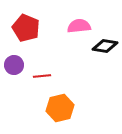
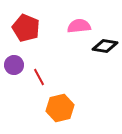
red line: moved 3 px left, 1 px down; rotated 66 degrees clockwise
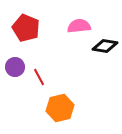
purple circle: moved 1 px right, 2 px down
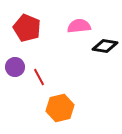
red pentagon: moved 1 px right
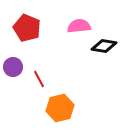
black diamond: moved 1 px left
purple circle: moved 2 px left
red line: moved 2 px down
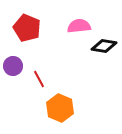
purple circle: moved 1 px up
orange hexagon: rotated 24 degrees counterclockwise
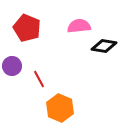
purple circle: moved 1 px left
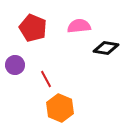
red pentagon: moved 6 px right
black diamond: moved 2 px right, 2 px down
purple circle: moved 3 px right, 1 px up
red line: moved 7 px right
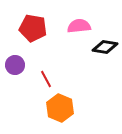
red pentagon: rotated 12 degrees counterclockwise
black diamond: moved 1 px left, 1 px up
